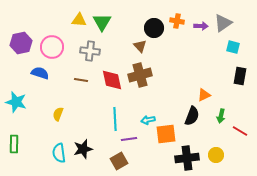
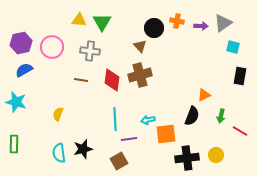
blue semicircle: moved 16 px left, 3 px up; rotated 48 degrees counterclockwise
red diamond: rotated 20 degrees clockwise
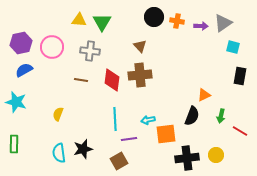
black circle: moved 11 px up
brown cross: rotated 10 degrees clockwise
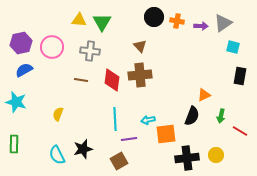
cyan semicircle: moved 2 px left, 2 px down; rotated 18 degrees counterclockwise
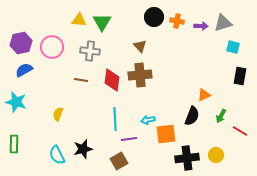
gray triangle: rotated 18 degrees clockwise
green arrow: rotated 16 degrees clockwise
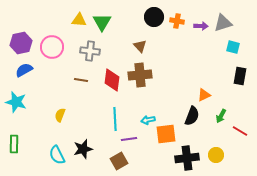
yellow semicircle: moved 2 px right, 1 px down
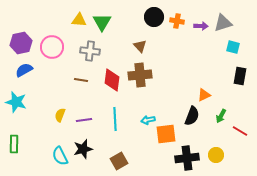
purple line: moved 45 px left, 19 px up
cyan semicircle: moved 3 px right, 1 px down
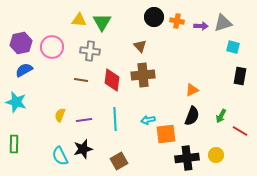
brown cross: moved 3 px right
orange triangle: moved 12 px left, 5 px up
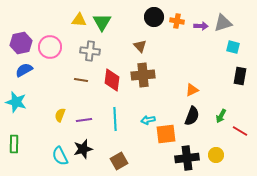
pink circle: moved 2 px left
